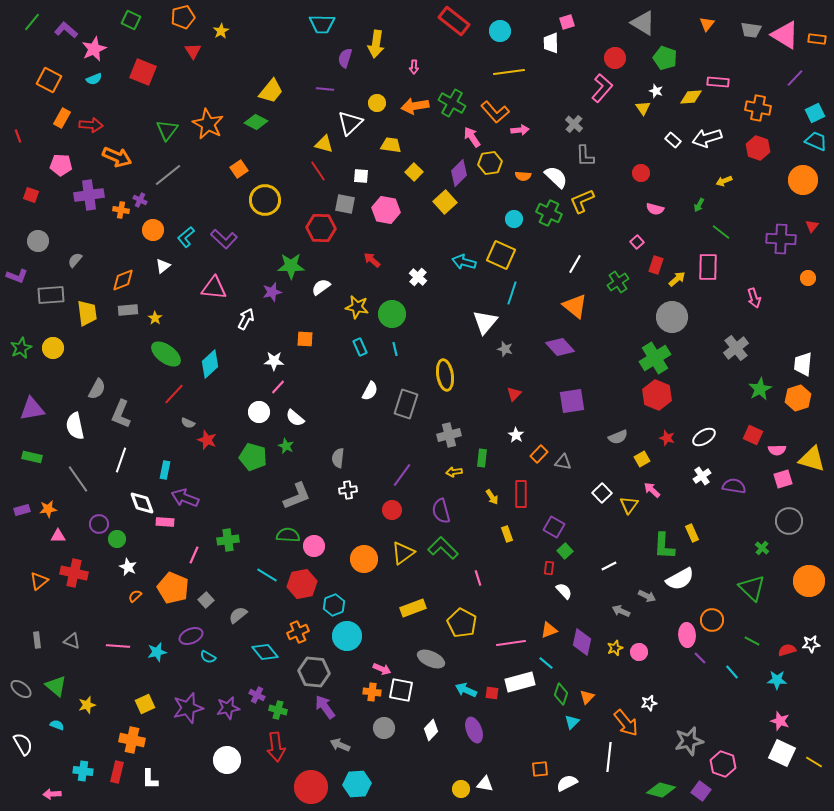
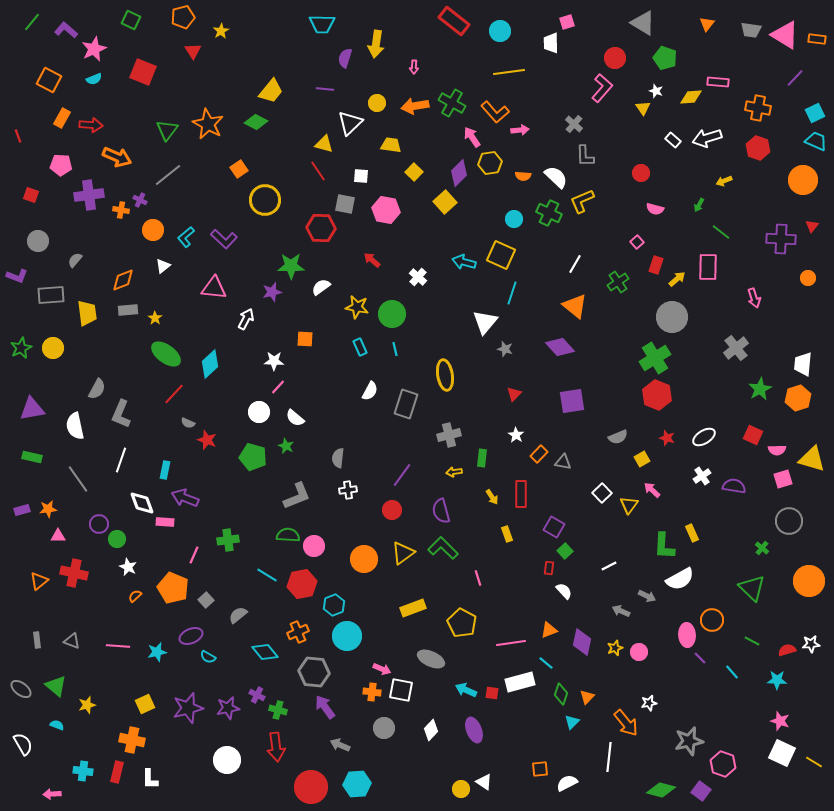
white triangle at (485, 784): moved 1 px left, 2 px up; rotated 24 degrees clockwise
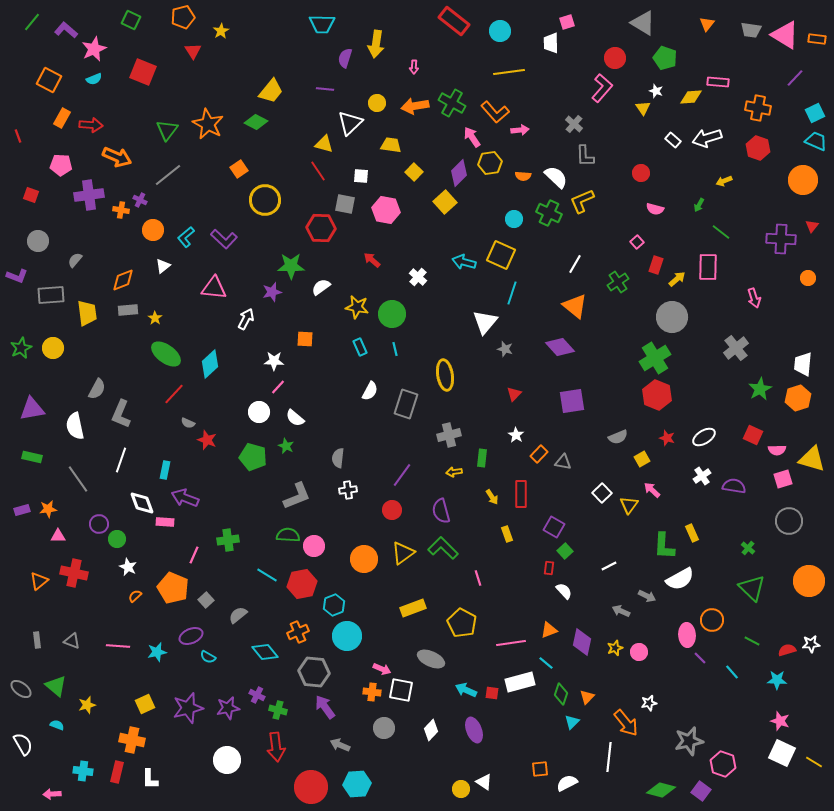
green cross at (762, 548): moved 14 px left
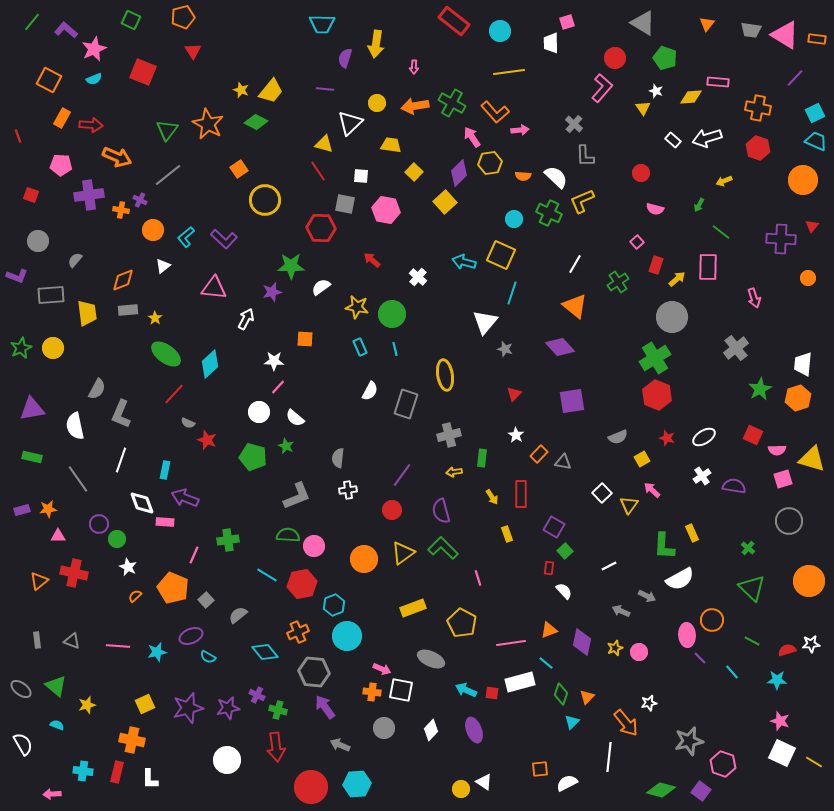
yellow star at (221, 31): moved 20 px right, 59 px down; rotated 21 degrees counterclockwise
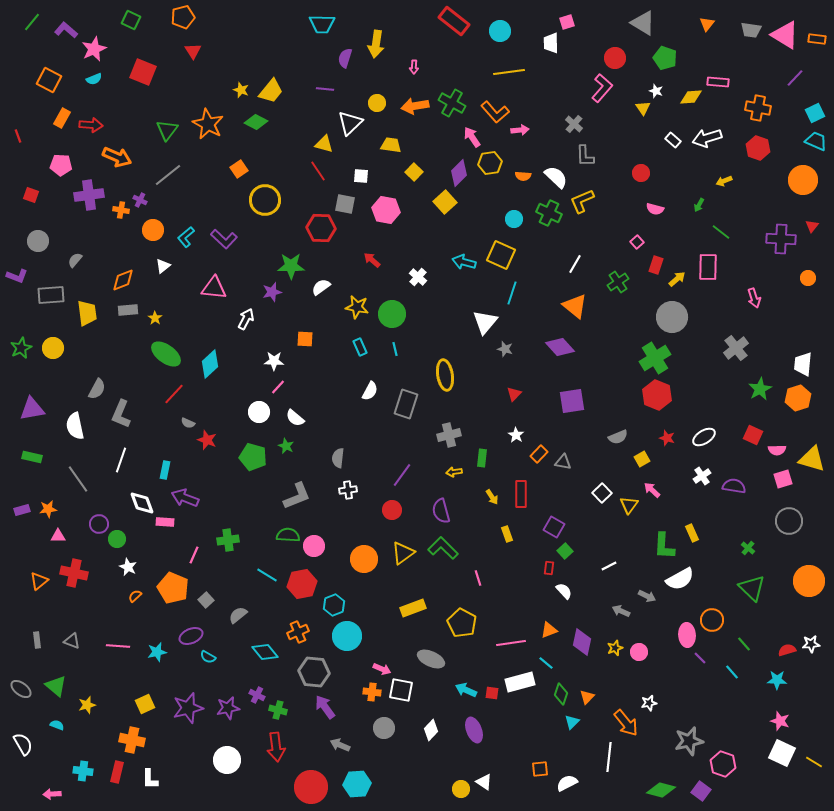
green line at (752, 641): moved 8 px left, 3 px down; rotated 21 degrees clockwise
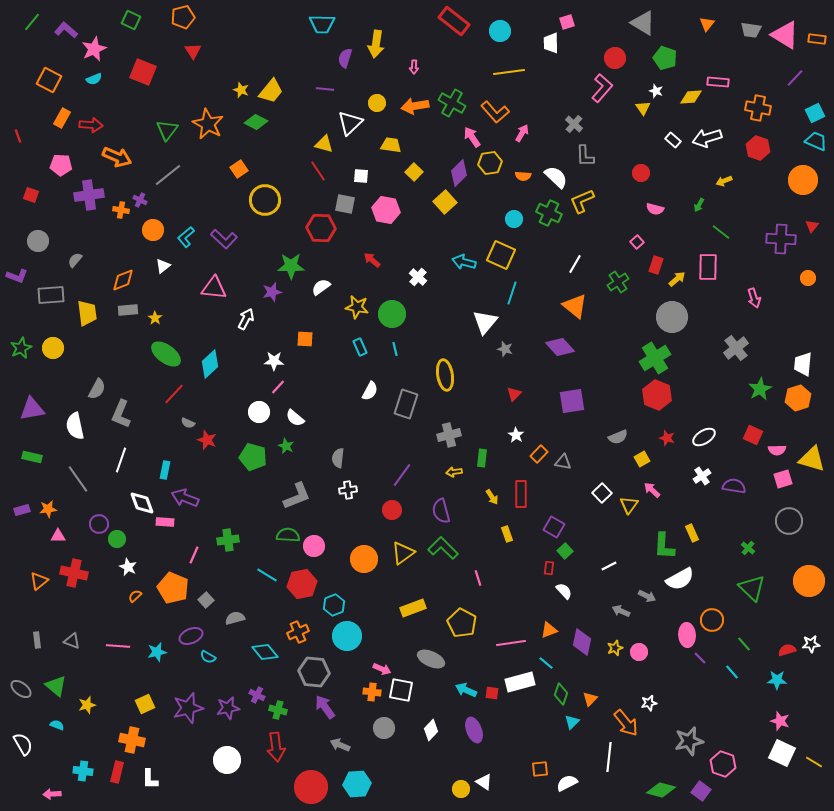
pink arrow at (520, 130): moved 2 px right, 3 px down; rotated 54 degrees counterclockwise
gray semicircle at (238, 615): moved 3 px left, 3 px down; rotated 24 degrees clockwise
orange triangle at (587, 697): moved 3 px right, 2 px down
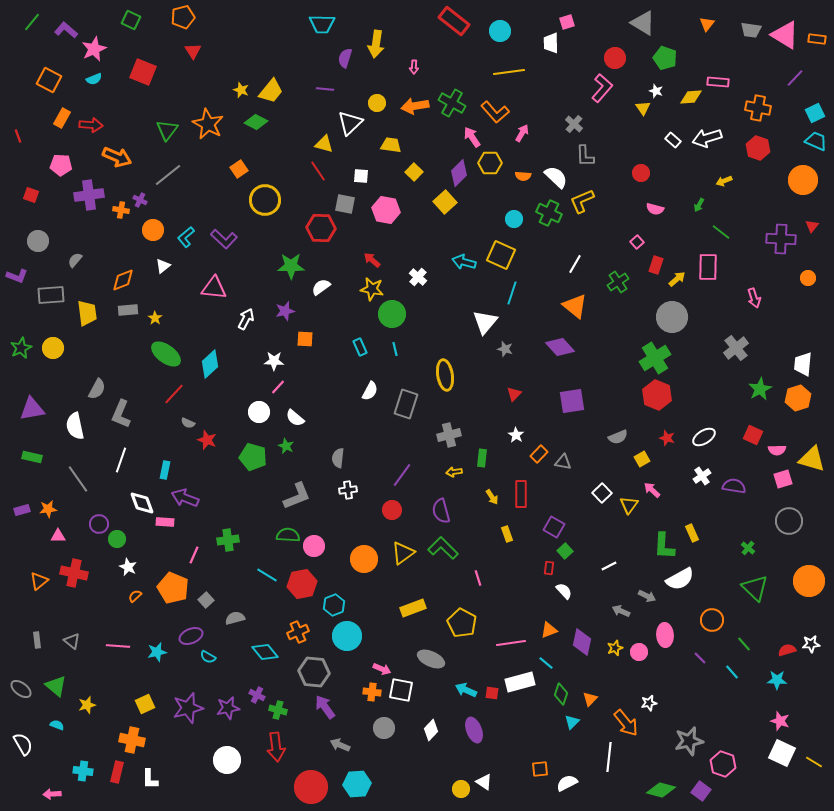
yellow hexagon at (490, 163): rotated 10 degrees clockwise
purple star at (272, 292): moved 13 px right, 19 px down
yellow star at (357, 307): moved 15 px right, 18 px up
green triangle at (752, 588): moved 3 px right
pink ellipse at (687, 635): moved 22 px left
gray triangle at (72, 641): rotated 18 degrees clockwise
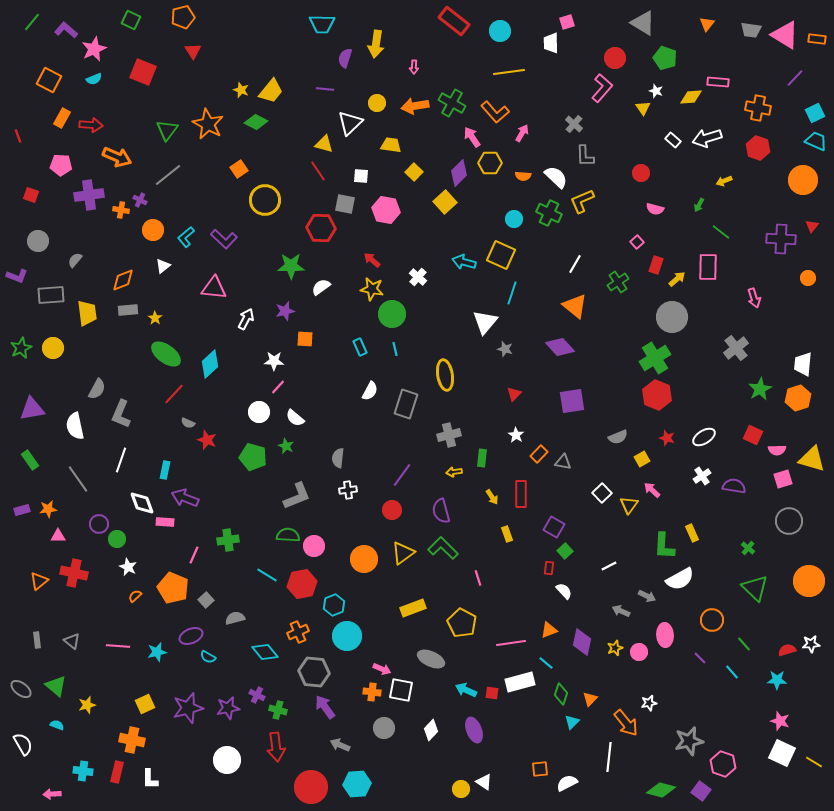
green rectangle at (32, 457): moved 2 px left, 3 px down; rotated 42 degrees clockwise
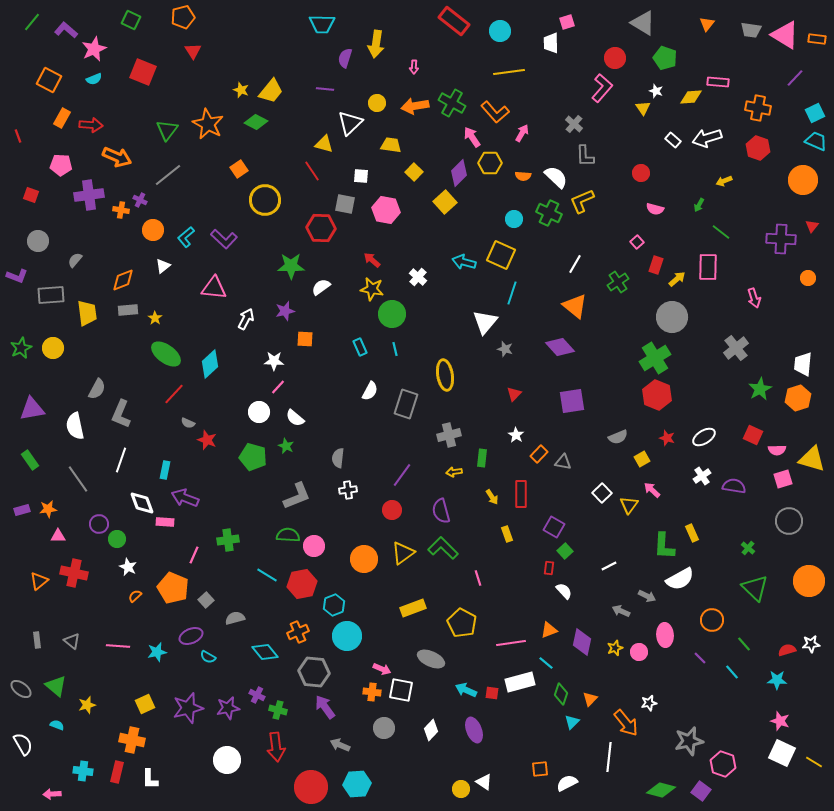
red line at (318, 171): moved 6 px left
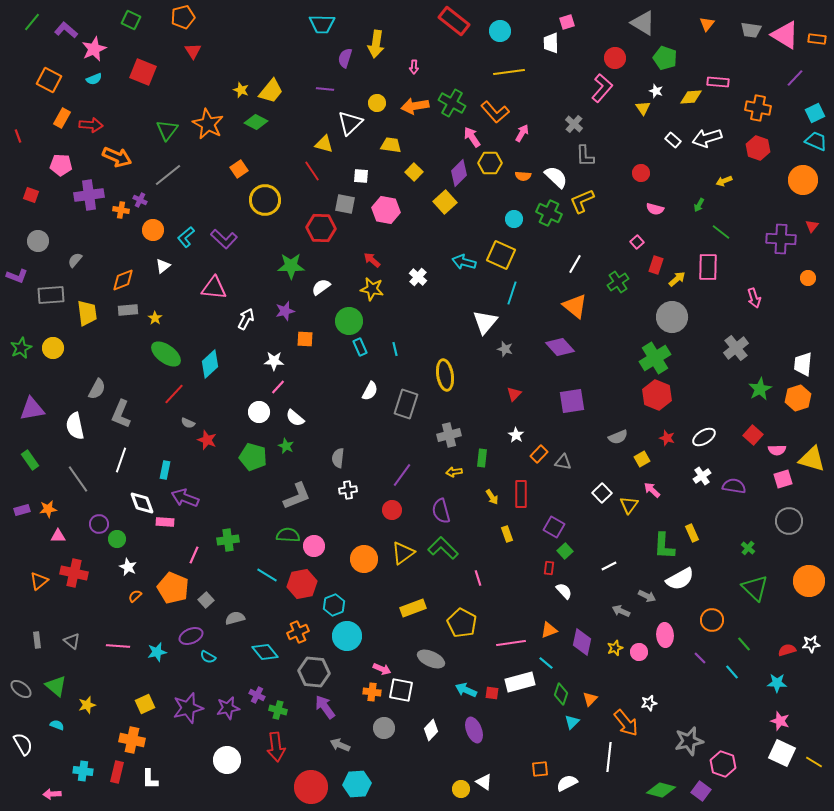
green circle at (392, 314): moved 43 px left, 7 px down
red square at (753, 435): rotated 18 degrees clockwise
cyan star at (777, 680): moved 3 px down
